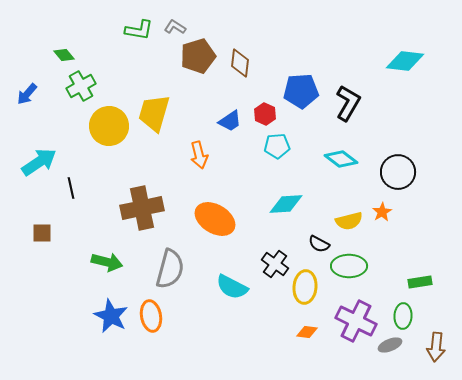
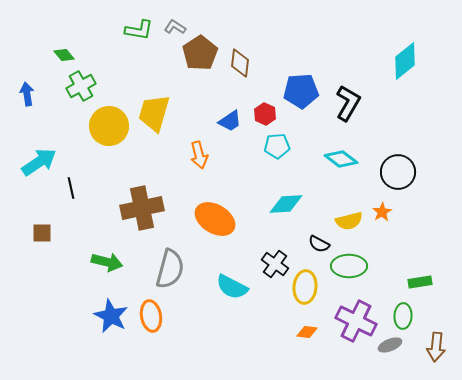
brown pentagon at (198, 56): moved 2 px right, 3 px up; rotated 16 degrees counterclockwise
cyan diamond at (405, 61): rotated 45 degrees counterclockwise
blue arrow at (27, 94): rotated 130 degrees clockwise
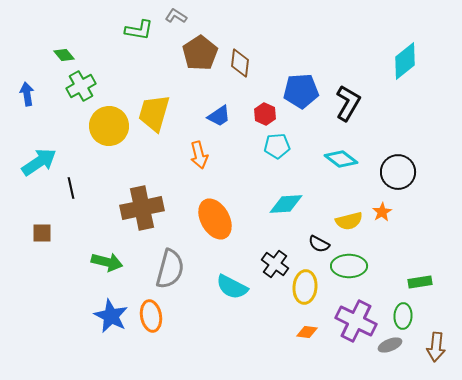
gray L-shape at (175, 27): moved 1 px right, 11 px up
blue trapezoid at (230, 121): moved 11 px left, 5 px up
orange ellipse at (215, 219): rotated 30 degrees clockwise
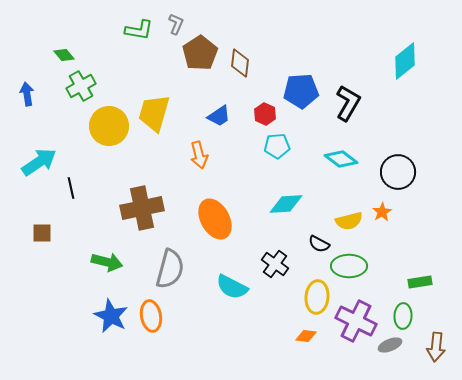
gray L-shape at (176, 16): moved 8 px down; rotated 80 degrees clockwise
yellow ellipse at (305, 287): moved 12 px right, 10 px down
orange diamond at (307, 332): moved 1 px left, 4 px down
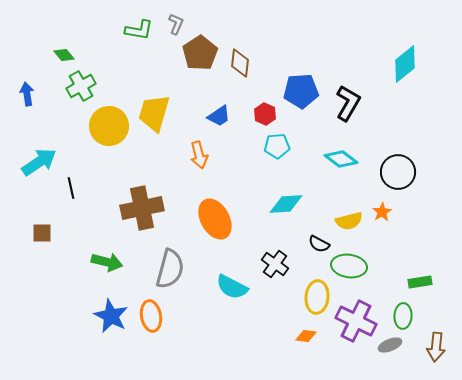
cyan diamond at (405, 61): moved 3 px down
green ellipse at (349, 266): rotated 8 degrees clockwise
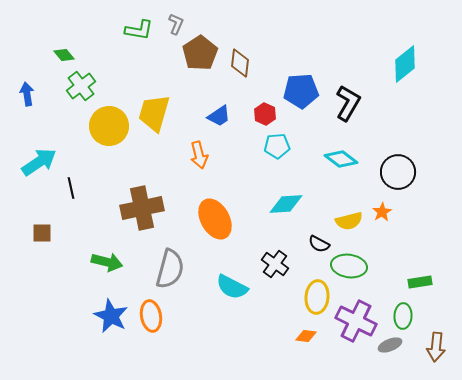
green cross at (81, 86): rotated 8 degrees counterclockwise
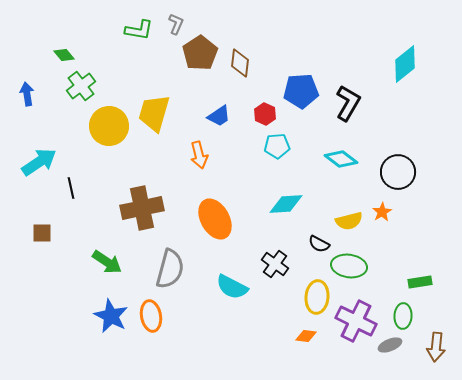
green arrow at (107, 262): rotated 20 degrees clockwise
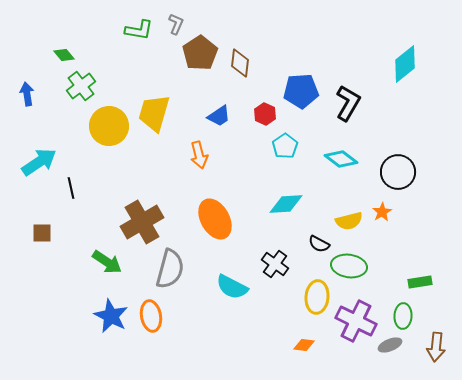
cyan pentagon at (277, 146): moved 8 px right; rotated 30 degrees counterclockwise
brown cross at (142, 208): moved 14 px down; rotated 18 degrees counterclockwise
orange diamond at (306, 336): moved 2 px left, 9 px down
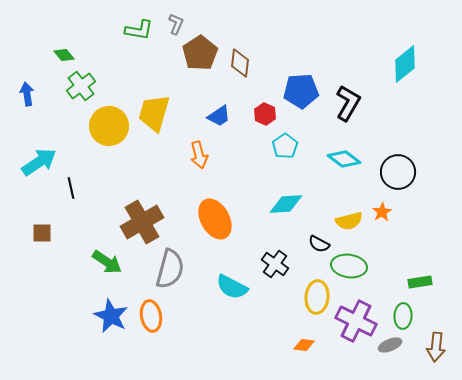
cyan diamond at (341, 159): moved 3 px right
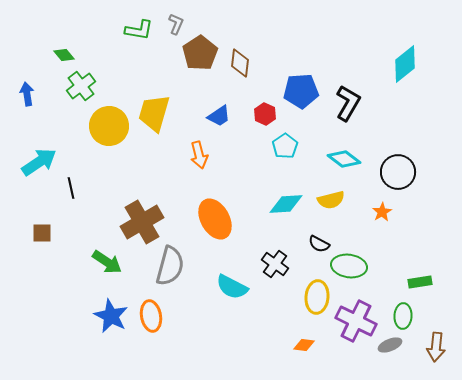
yellow semicircle at (349, 221): moved 18 px left, 21 px up
gray semicircle at (170, 269): moved 3 px up
